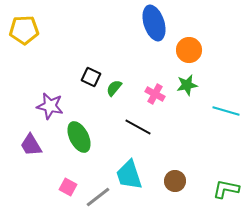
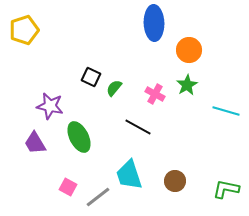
blue ellipse: rotated 16 degrees clockwise
yellow pentagon: rotated 16 degrees counterclockwise
green star: rotated 20 degrees counterclockwise
purple trapezoid: moved 4 px right, 2 px up
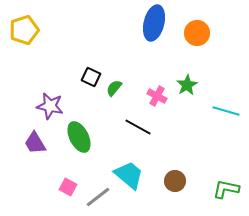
blue ellipse: rotated 16 degrees clockwise
orange circle: moved 8 px right, 17 px up
pink cross: moved 2 px right, 2 px down
cyan trapezoid: rotated 148 degrees clockwise
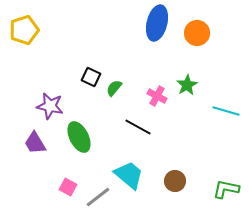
blue ellipse: moved 3 px right
